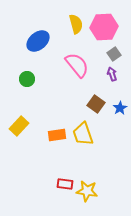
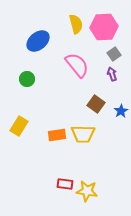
blue star: moved 1 px right, 3 px down
yellow rectangle: rotated 12 degrees counterclockwise
yellow trapezoid: rotated 70 degrees counterclockwise
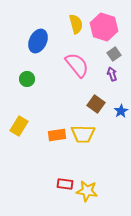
pink hexagon: rotated 20 degrees clockwise
blue ellipse: rotated 25 degrees counterclockwise
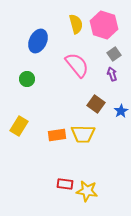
pink hexagon: moved 2 px up
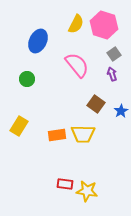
yellow semicircle: rotated 42 degrees clockwise
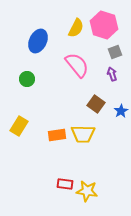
yellow semicircle: moved 4 px down
gray square: moved 1 px right, 2 px up; rotated 16 degrees clockwise
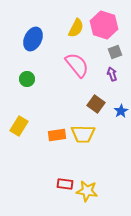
blue ellipse: moved 5 px left, 2 px up
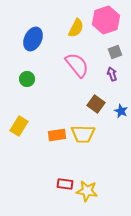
pink hexagon: moved 2 px right, 5 px up; rotated 24 degrees clockwise
blue star: rotated 16 degrees counterclockwise
